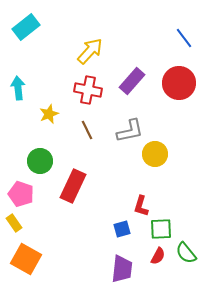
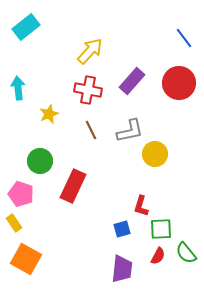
brown line: moved 4 px right
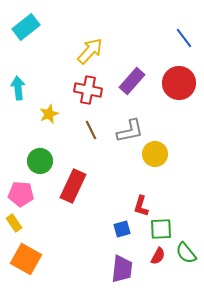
pink pentagon: rotated 15 degrees counterclockwise
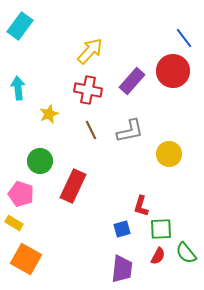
cyan rectangle: moved 6 px left, 1 px up; rotated 16 degrees counterclockwise
red circle: moved 6 px left, 12 px up
yellow circle: moved 14 px right
pink pentagon: rotated 15 degrees clockwise
yellow rectangle: rotated 24 degrees counterclockwise
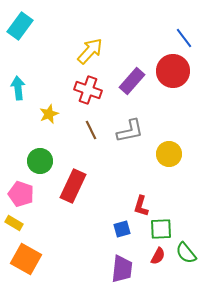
red cross: rotated 8 degrees clockwise
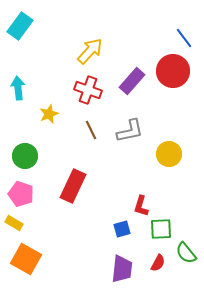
green circle: moved 15 px left, 5 px up
red semicircle: moved 7 px down
